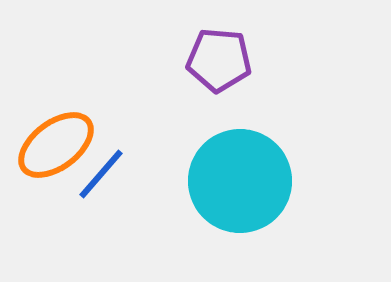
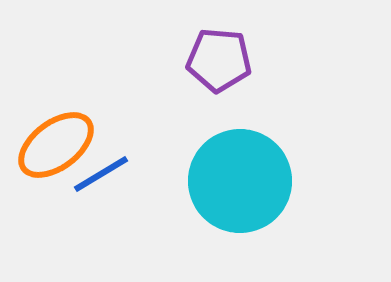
blue line: rotated 18 degrees clockwise
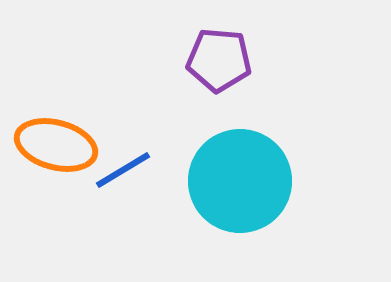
orange ellipse: rotated 52 degrees clockwise
blue line: moved 22 px right, 4 px up
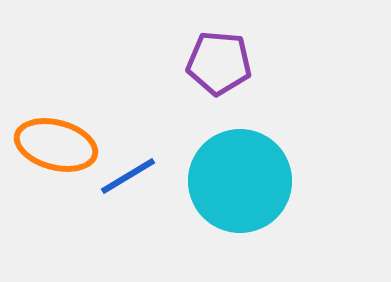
purple pentagon: moved 3 px down
blue line: moved 5 px right, 6 px down
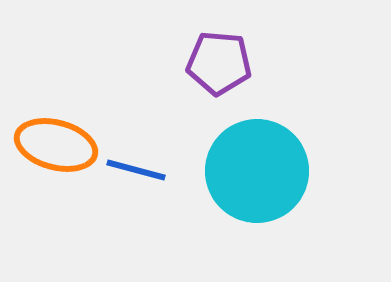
blue line: moved 8 px right, 6 px up; rotated 46 degrees clockwise
cyan circle: moved 17 px right, 10 px up
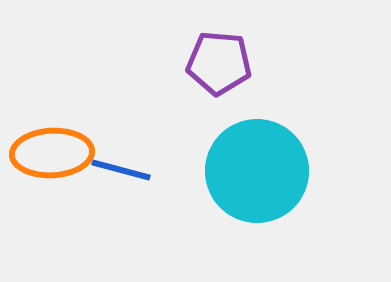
orange ellipse: moved 4 px left, 8 px down; rotated 18 degrees counterclockwise
blue line: moved 15 px left
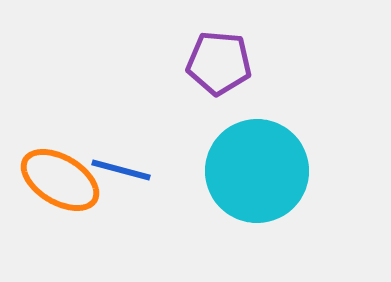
orange ellipse: moved 8 px right, 27 px down; rotated 34 degrees clockwise
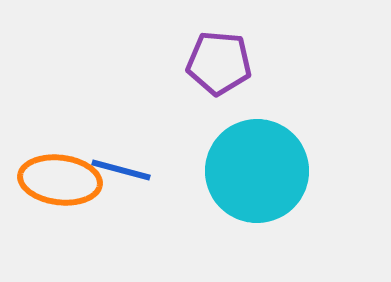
orange ellipse: rotated 24 degrees counterclockwise
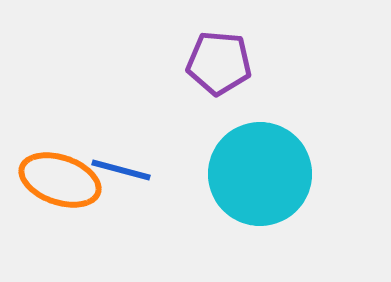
cyan circle: moved 3 px right, 3 px down
orange ellipse: rotated 12 degrees clockwise
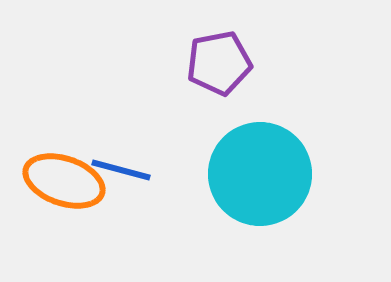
purple pentagon: rotated 16 degrees counterclockwise
orange ellipse: moved 4 px right, 1 px down
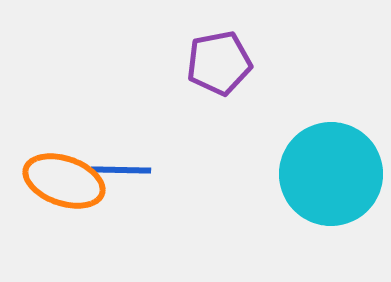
blue line: rotated 14 degrees counterclockwise
cyan circle: moved 71 px right
